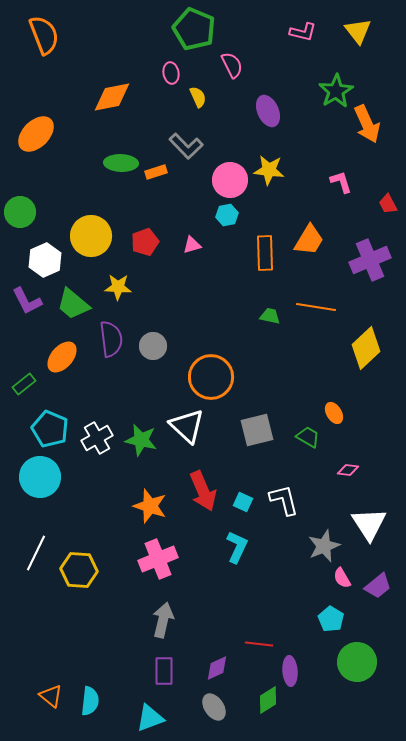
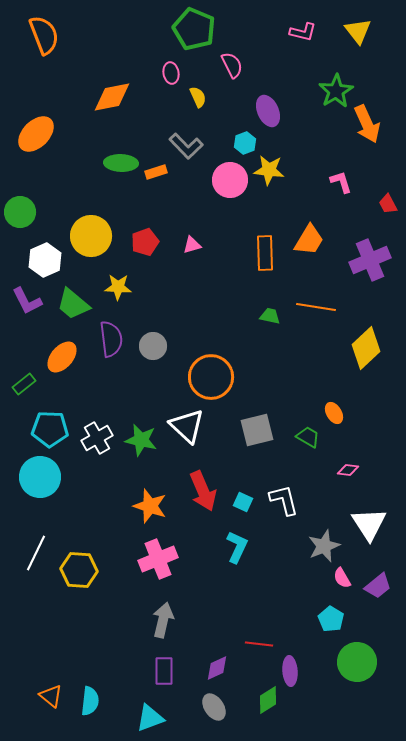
cyan hexagon at (227, 215): moved 18 px right, 72 px up; rotated 10 degrees counterclockwise
cyan pentagon at (50, 429): rotated 21 degrees counterclockwise
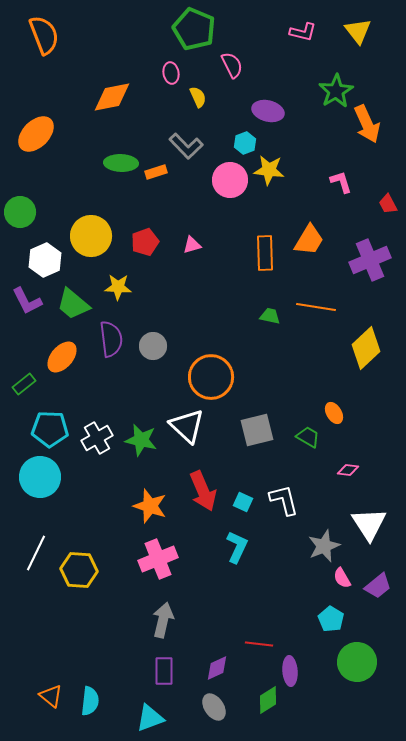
purple ellipse at (268, 111): rotated 52 degrees counterclockwise
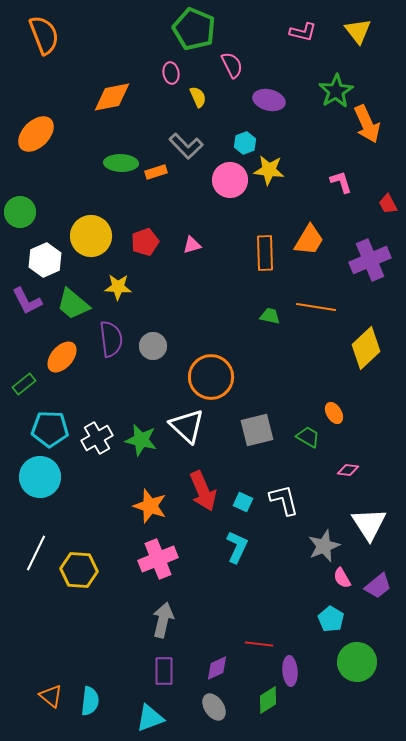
purple ellipse at (268, 111): moved 1 px right, 11 px up
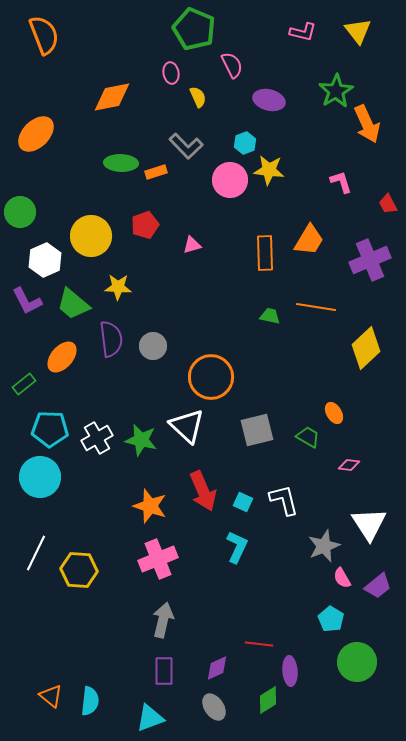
red pentagon at (145, 242): moved 17 px up
pink diamond at (348, 470): moved 1 px right, 5 px up
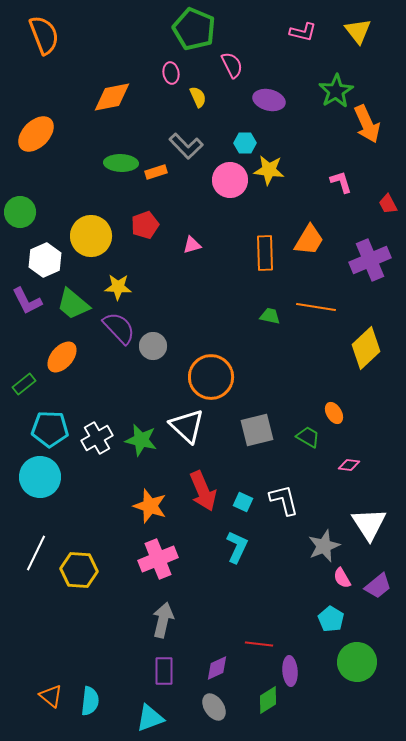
cyan hexagon at (245, 143): rotated 20 degrees clockwise
purple semicircle at (111, 339): moved 8 px right, 11 px up; rotated 36 degrees counterclockwise
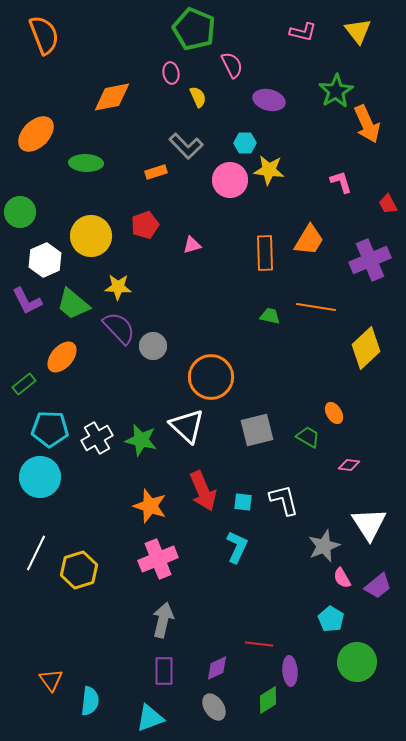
green ellipse at (121, 163): moved 35 px left
cyan square at (243, 502): rotated 18 degrees counterclockwise
yellow hexagon at (79, 570): rotated 21 degrees counterclockwise
orange triangle at (51, 696): moved 16 px up; rotated 15 degrees clockwise
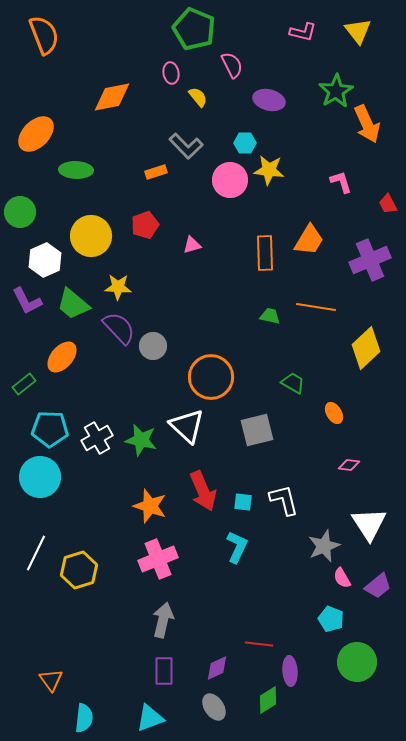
yellow semicircle at (198, 97): rotated 15 degrees counterclockwise
green ellipse at (86, 163): moved 10 px left, 7 px down
green trapezoid at (308, 437): moved 15 px left, 54 px up
cyan pentagon at (331, 619): rotated 10 degrees counterclockwise
cyan semicircle at (90, 701): moved 6 px left, 17 px down
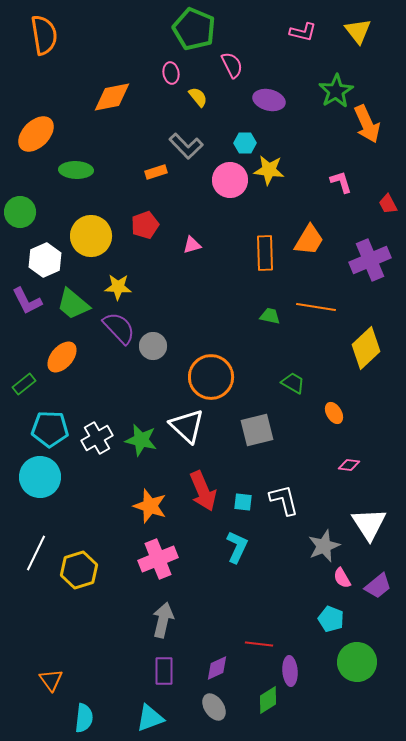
orange semicircle at (44, 35): rotated 12 degrees clockwise
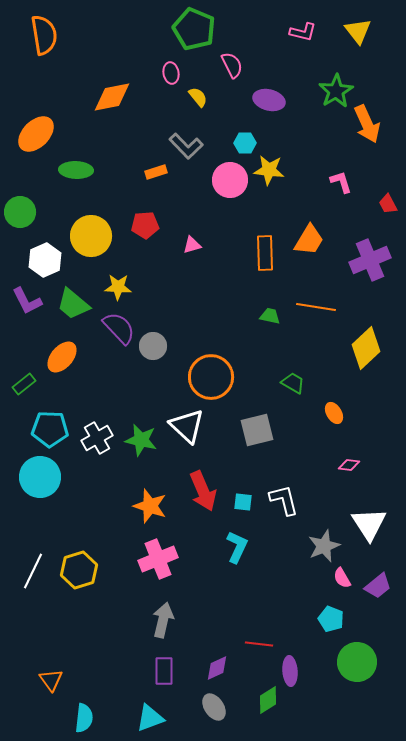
red pentagon at (145, 225): rotated 16 degrees clockwise
white line at (36, 553): moved 3 px left, 18 px down
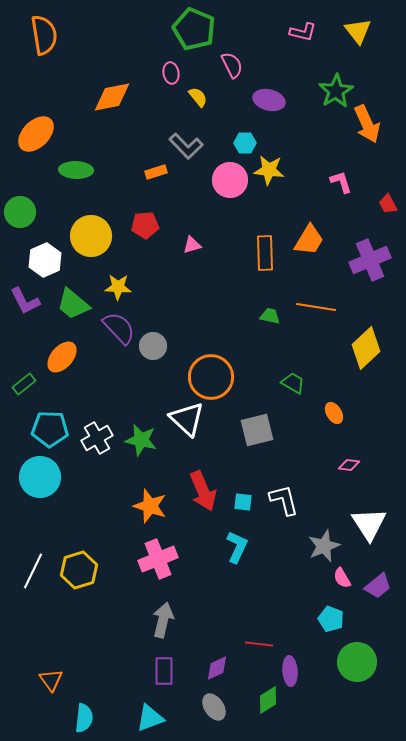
purple L-shape at (27, 301): moved 2 px left
white triangle at (187, 426): moved 7 px up
